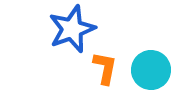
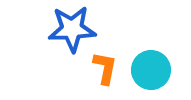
blue star: rotated 18 degrees clockwise
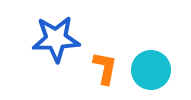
blue star: moved 16 px left, 10 px down
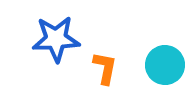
cyan circle: moved 14 px right, 5 px up
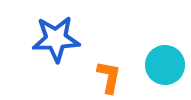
orange L-shape: moved 4 px right, 9 px down
